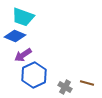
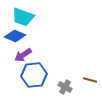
blue hexagon: rotated 20 degrees clockwise
brown line: moved 3 px right, 3 px up
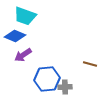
cyan trapezoid: moved 2 px right, 1 px up
blue hexagon: moved 13 px right, 4 px down
brown line: moved 16 px up
gray cross: rotated 32 degrees counterclockwise
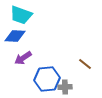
cyan trapezoid: moved 4 px left, 1 px up
blue diamond: rotated 20 degrees counterclockwise
purple arrow: moved 3 px down
brown line: moved 5 px left; rotated 24 degrees clockwise
